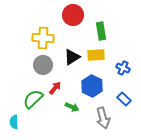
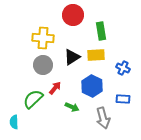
blue rectangle: moved 1 px left; rotated 40 degrees counterclockwise
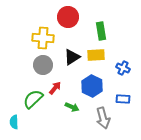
red circle: moved 5 px left, 2 px down
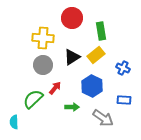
red circle: moved 4 px right, 1 px down
yellow rectangle: rotated 36 degrees counterclockwise
blue rectangle: moved 1 px right, 1 px down
green arrow: rotated 24 degrees counterclockwise
gray arrow: rotated 40 degrees counterclockwise
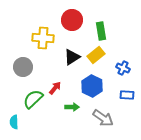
red circle: moved 2 px down
gray circle: moved 20 px left, 2 px down
blue rectangle: moved 3 px right, 5 px up
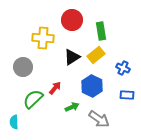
green arrow: rotated 24 degrees counterclockwise
gray arrow: moved 4 px left, 1 px down
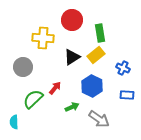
green rectangle: moved 1 px left, 2 px down
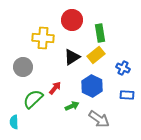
green arrow: moved 1 px up
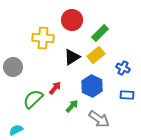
green rectangle: rotated 54 degrees clockwise
gray circle: moved 10 px left
green arrow: rotated 24 degrees counterclockwise
cyan semicircle: moved 2 px right, 8 px down; rotated 64 degrees clockwise
